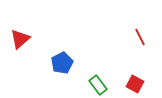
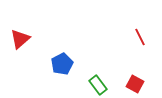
blue pentagon: moved 1 px down
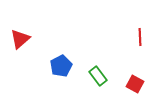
red line: rotated 24 degrees clockwise
blue pentagon: moved 1 px left, 2 px down
green rectangle: moved 9 px up
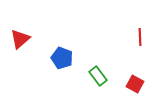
blue pentagon: moved 1 px right, 8 px up; rotated 25 degrees counterclockwise
